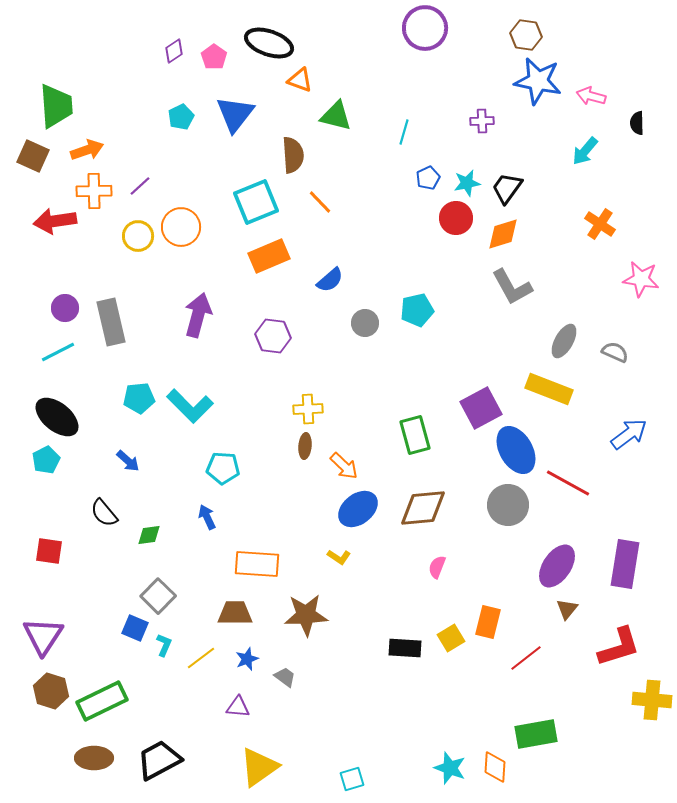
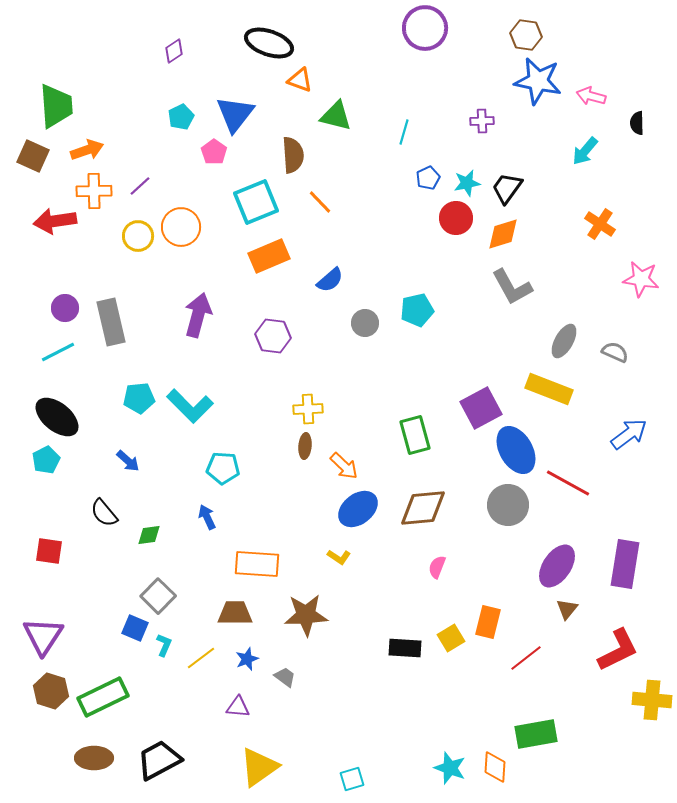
pink pentagon at (214, 57): moved 95 px down
red L-shape at (619, 647): moved 1 px left, 3 px down; rotated 9 degrees counterclockwise
green rectangle at (102, 701): moved 1 px right, 4 px up
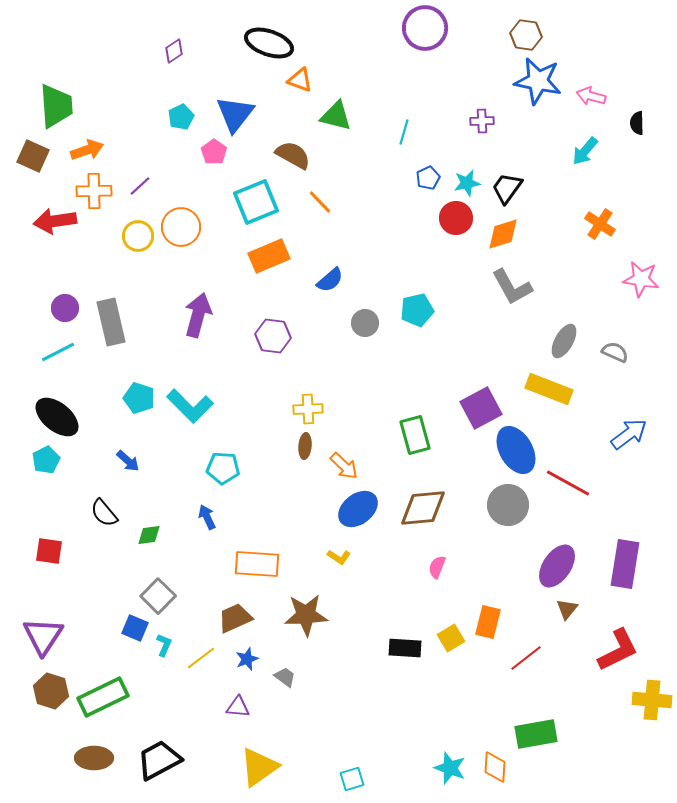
brown semicircle at (293, 155): rotated 57 degrees counterclockwise
cyan pentagon at (139, 398): rotated 24 degrees clockwise
brown trapezoid at (235, 613): moved 5 px down; rotated 24 degrees counterclockwise
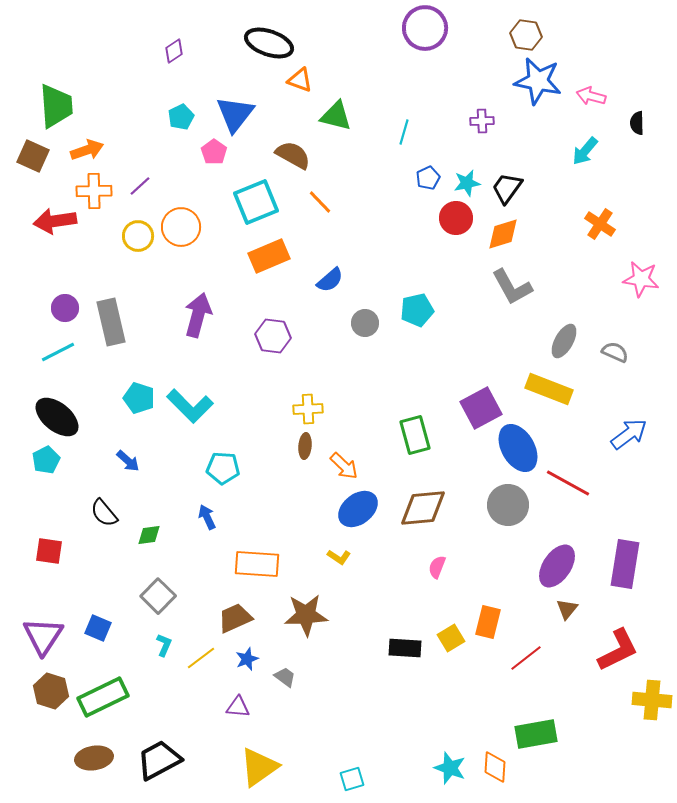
blue ellipse at (516, 450): moved 2 px right, 2 px up
blue square at (135, 628): moved 37 px left
brown ellipse at (94, 758): rotated 9 degrees counterclockwise
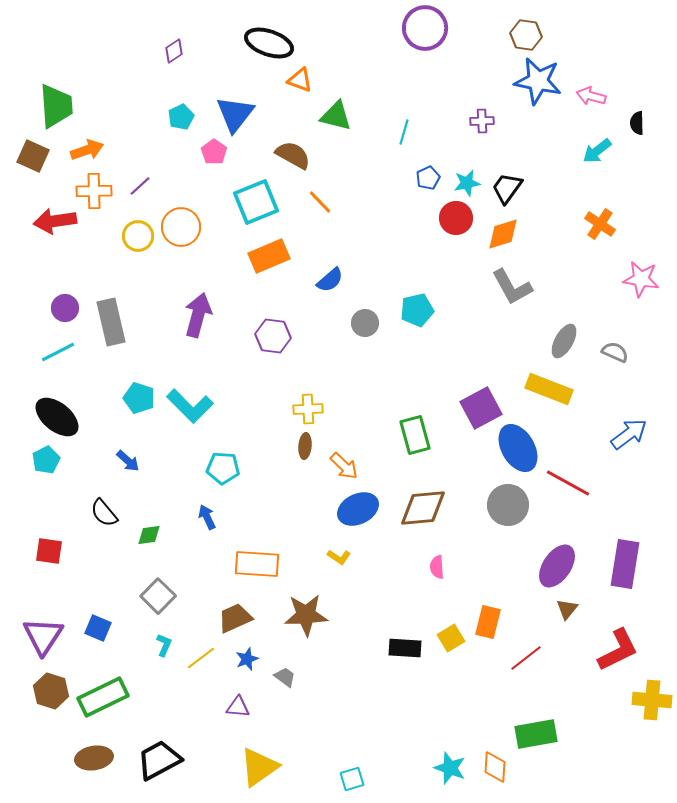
cyan arrow at (585, 151): moved 12 px right; rotated 12 degrees clockwise
blue ellipse at (358, 509): rotated 12 degrees clockwise
pink semicircle at (437, 567): rotated 25 degrees counterclockwise
